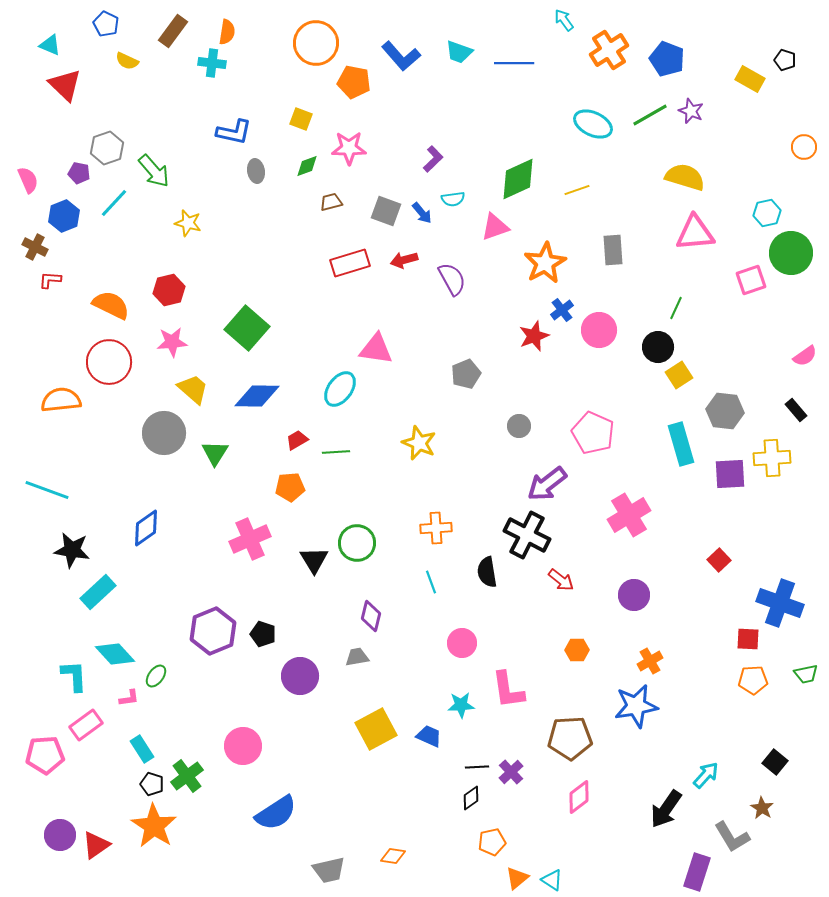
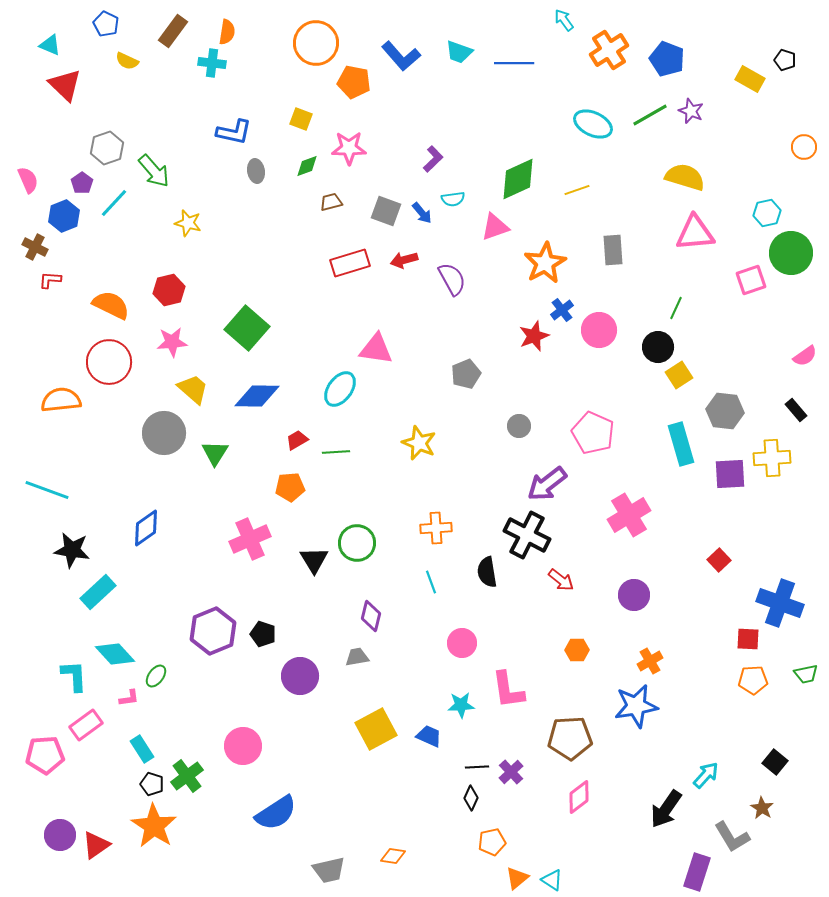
purple pentagon at (79, 173): moved 3 px right, 10 px down; rotated 25 degrees clockwise
black diamond at (471, 798): rotated 30 degrees counterclockwise
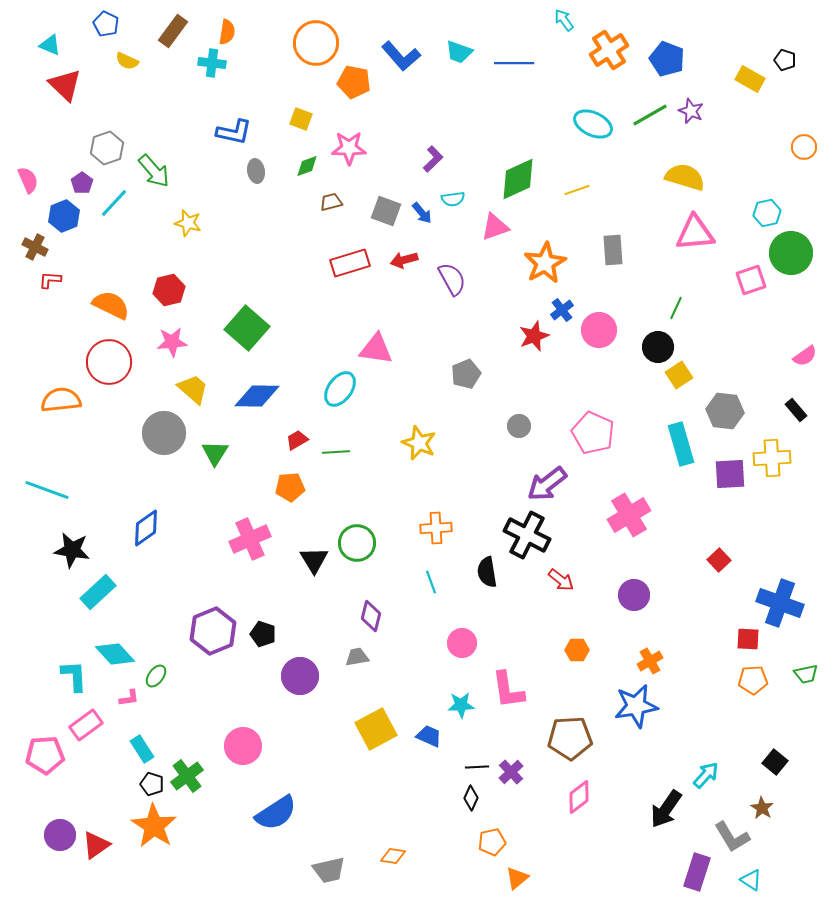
cyan triangle at (552, 880): moved 199 px right
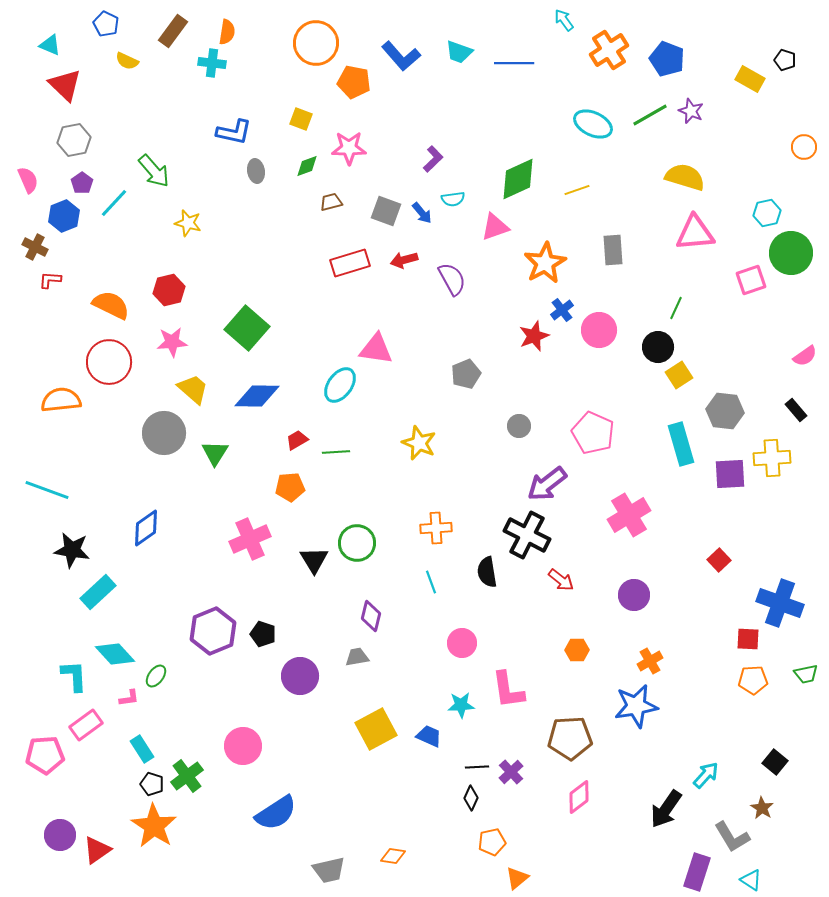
gray hexagon at (107, 148): moved 33 px left, 8 px up; rotated 8 degrees clockwise
cyan ellipse at (340, 389): moved 4 px up
red triangle at (96, 845): moved 1 px right, 5 px down
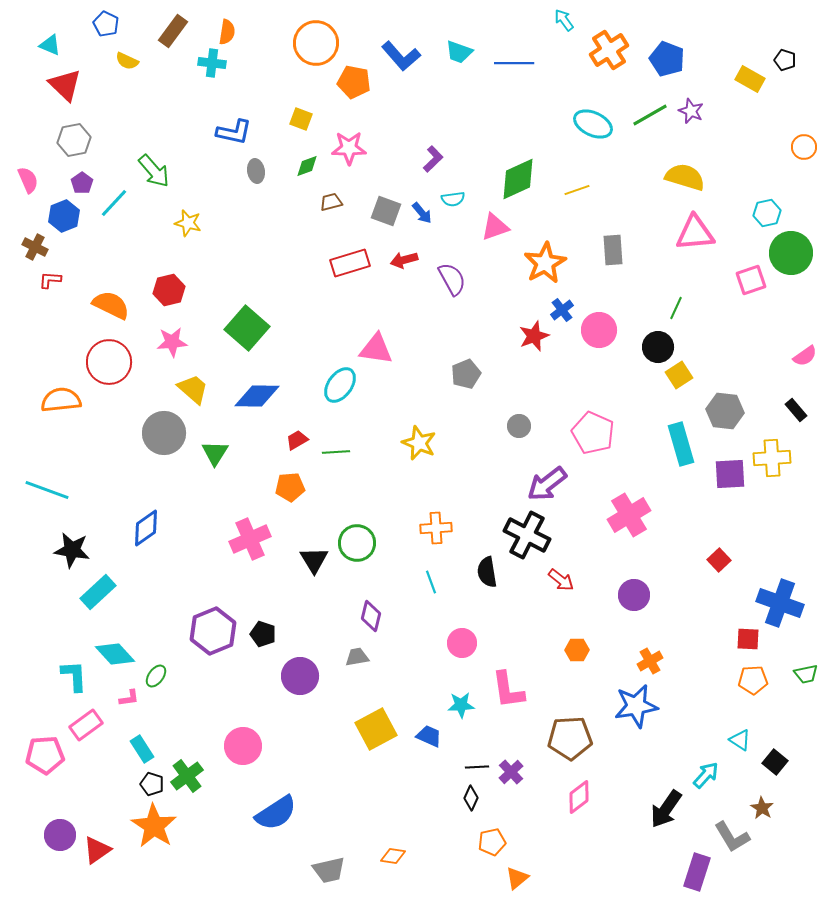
cyan triangle at (751, 880): moved 11 px left, 140 px up
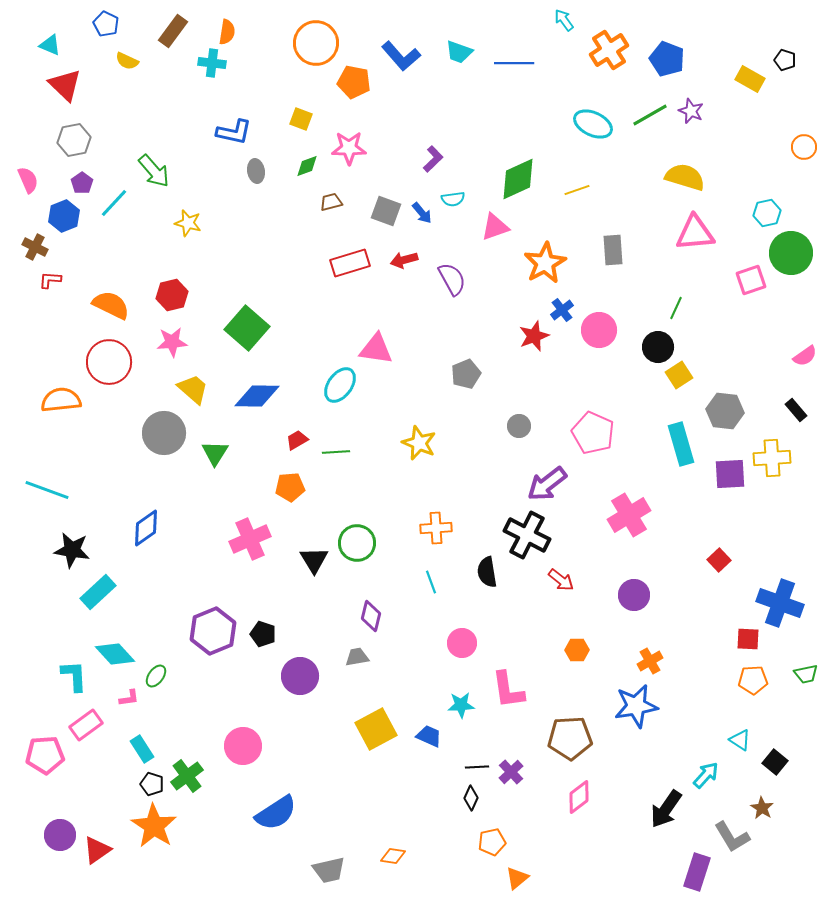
red hexagon at (169, 290): moved 3 px right, 5 px down
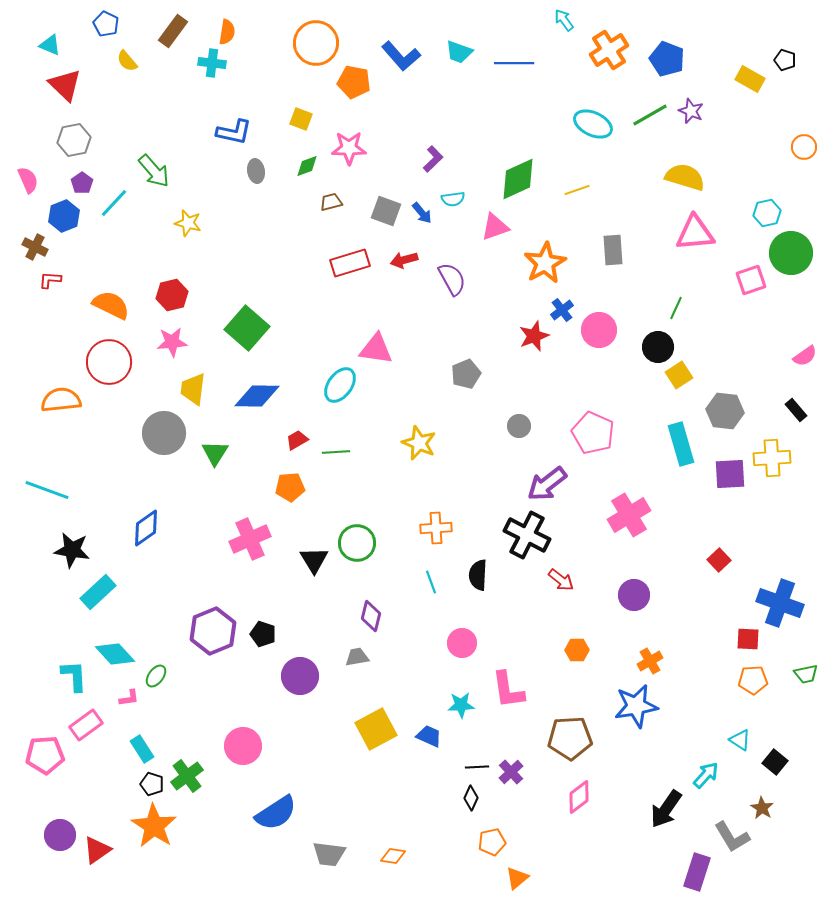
yellow semicircle at (127, 61): rotated 25 degrees clockwise
yellow trapezoid at (193, 389): rotated 124 degrees counterclockwise
black semicircle at (487, 572): moved 9 px left, 3 px down; rotated 12 degrees clockwise
gray trapezoid at (329, 870): moved 16 px up; rotated 20 degrees clockwise
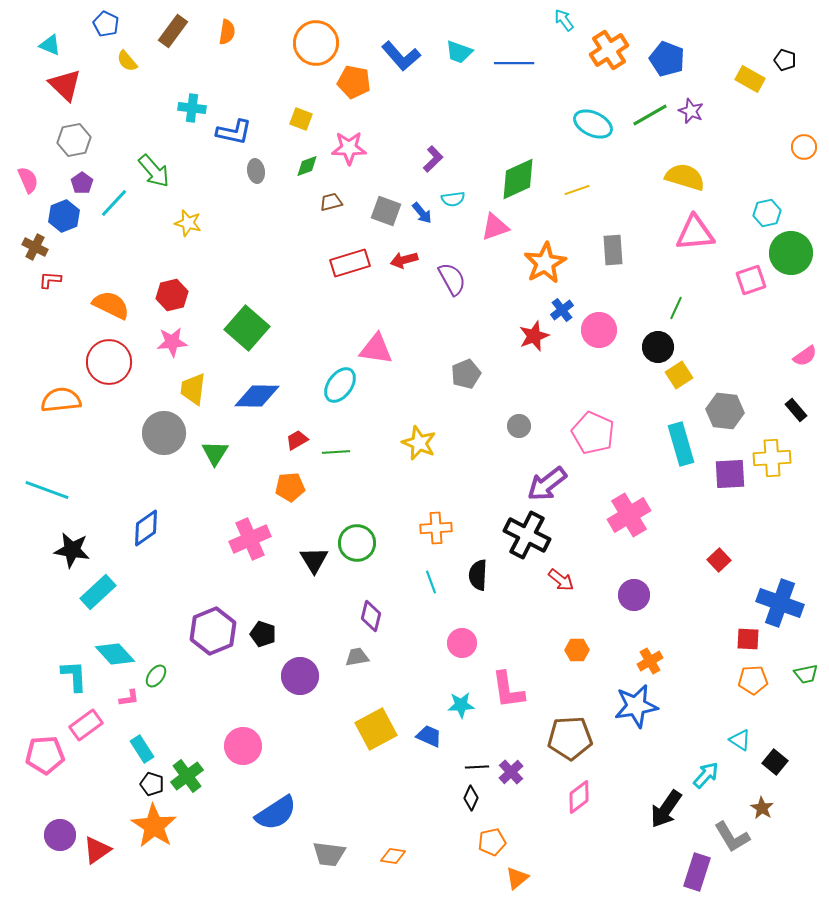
cyan cross at (212, 63): moved 20 px left, 45 px down
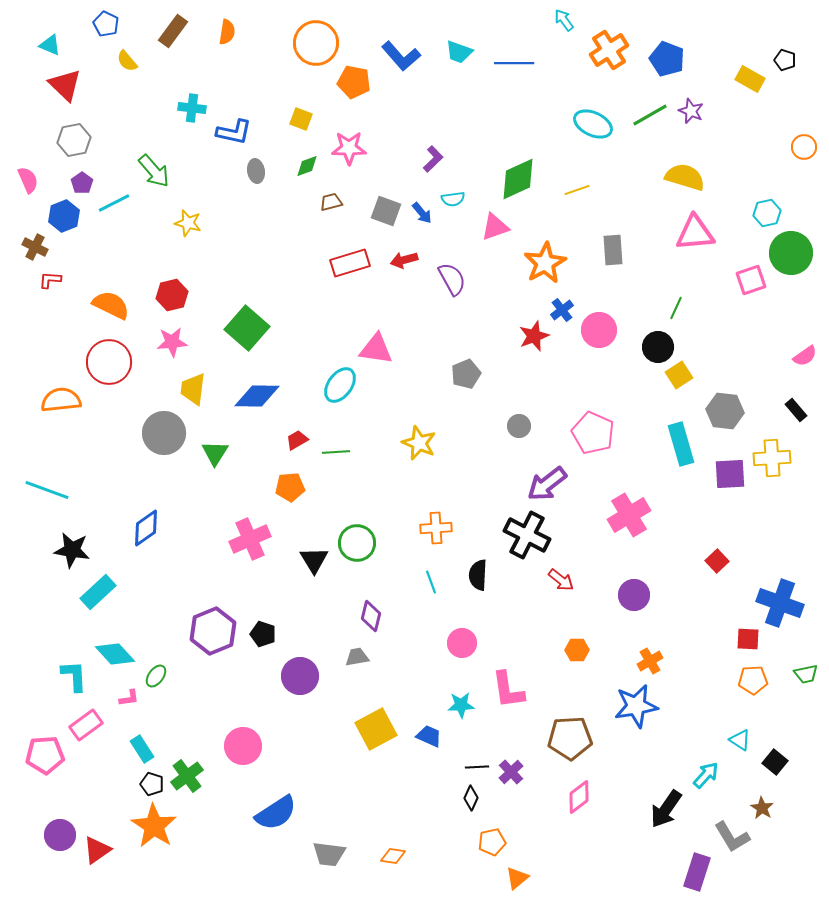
cyan line at (114, 203): rotated 20 degrees clockwise
red square at (719, 560): moved 2 px left, 1 px down
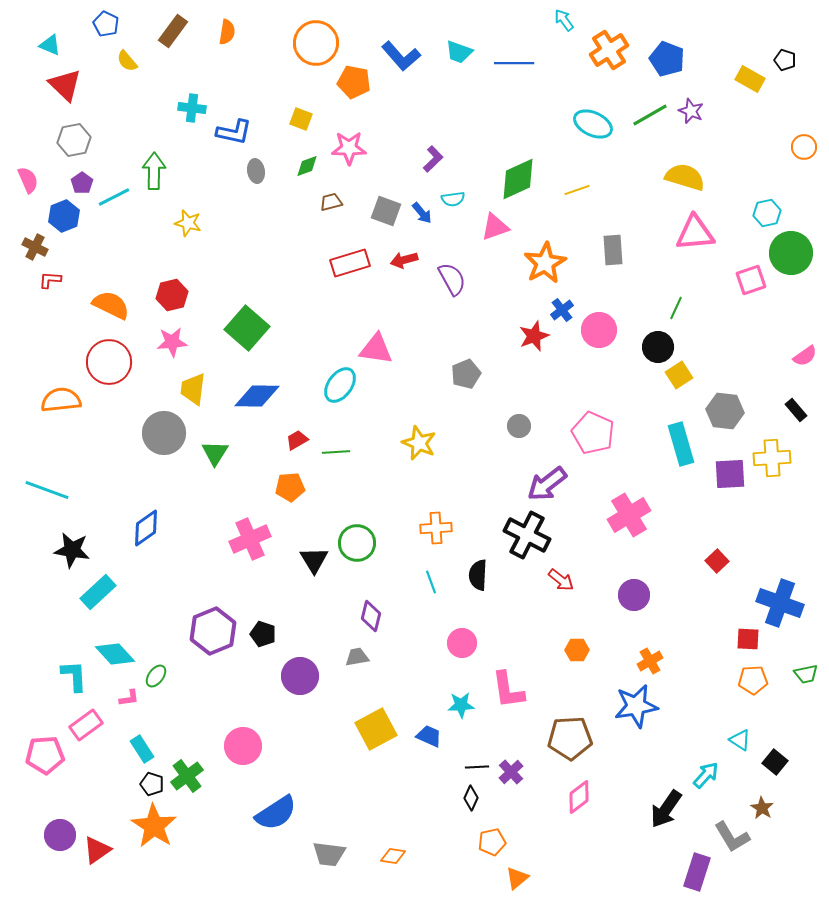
green arrow at (154, 171): rotated 138 degrees counterclockwise
cyan line at (114, 203): moved 6 px up
